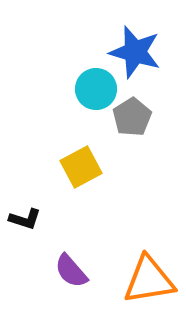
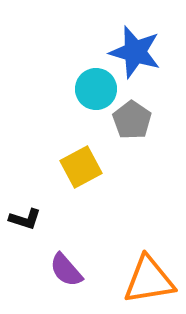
gray pentagon: moved 3 px down; rotated 6 degrees counterclockwise
purple semicircle: moved 5 px left, 1 px up
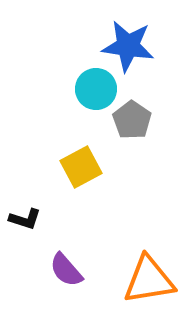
blue star: moved 7 px left, 6 px up; rotated 8 degrees counterclockwise
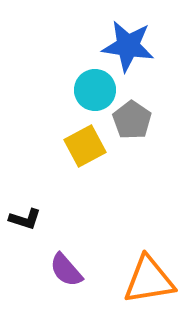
cyan circle: moved 1 px left, 1 px down
yellow square: moved 4 px right, 21 px up
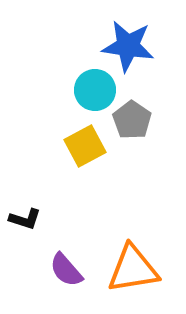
orange triangle: moved 16 px left, 11 px up
